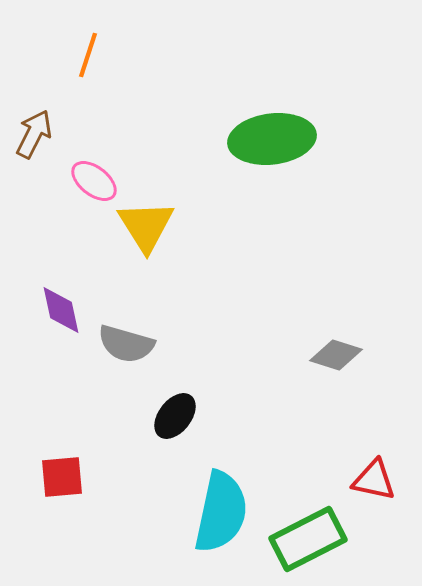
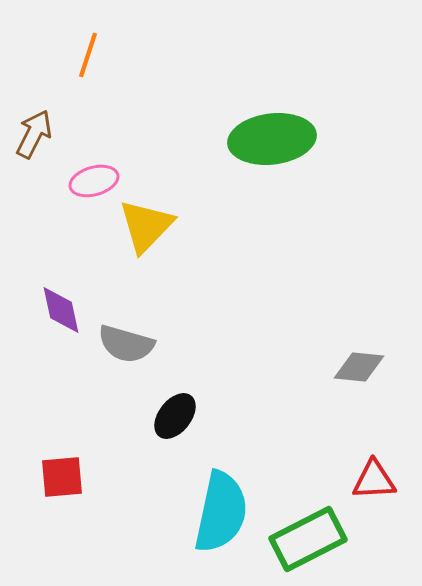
pink ellipse: rotated 54 degrees counterclockwise
yellow triangle: rotated 16 degrees clockwise
gray diamond: moved 23 px right, 12 px down; rotated 12 degrees counterclockwise
red triangle: rotated 15 degrees counterclockwise
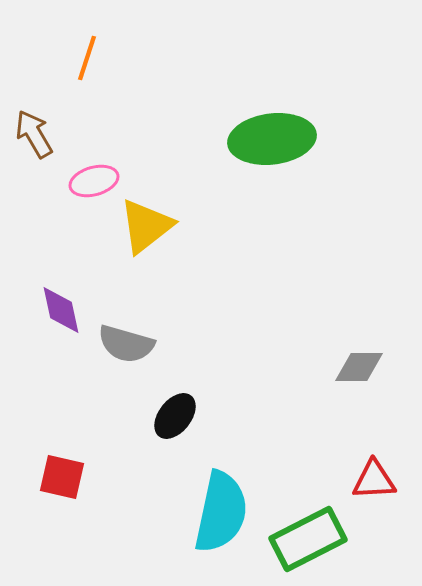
orange line: moved 1 px left, 3 px down
brown arrow: rotated 57 degrees counterclockwise
yellow triangle: rotated 8 degrees clockwise
gray diamond: rotated 6 degrees counterclockwise
red square: rotated 18 degrees clockwise
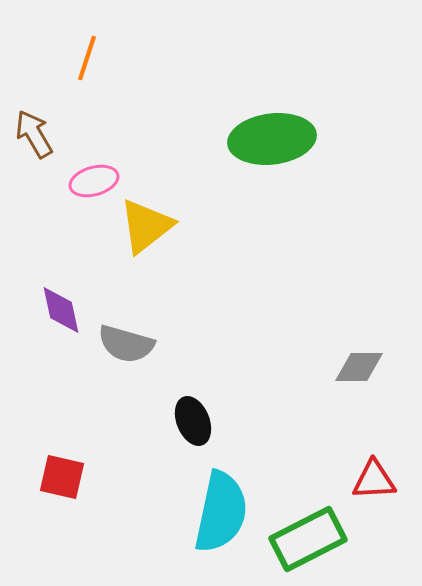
black ellipse: moved 18 px right, 5 px down; rotated 60 degrees counterclockwise
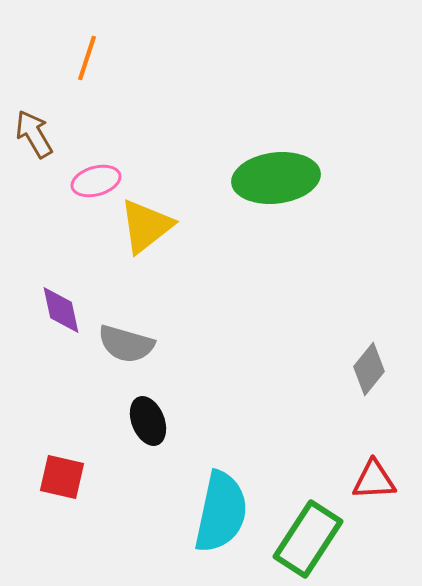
green ellipse: moved 4 px right, 39 px down
pink ellipse: moved 2 px right
gray diamond: moved 10 px right, 2 px down; rotated 51 degrees counterclockwise
black ellipse: moved 45 px left
green rectangle: rotated 30 degrees counterclockwise
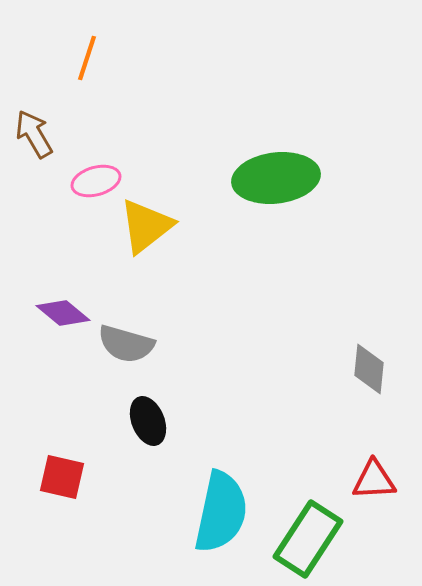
purple diamond: moved 2 px right, 3 px down; rotated 38 degrees counterclockwise
gray diamond: rotated 33 degrees counterclockwise
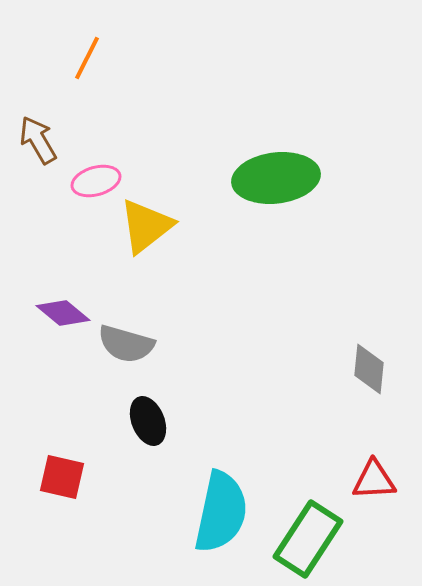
orange line: rotated 9 degrees clockwise
brown arrow: moved 4 px right, 6 px down
